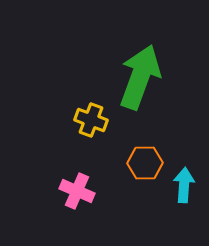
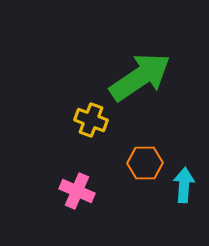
green arrow: rotated 36 degrees clockwise
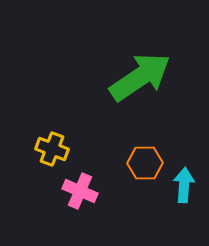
yellow cross: moved 39 px left, 29 px down
pink cross: moved 3 px right
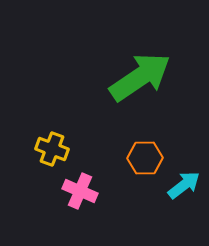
orange hexagon: moved 5 px up
cyan arrow: rotated 48 degrees clockwise
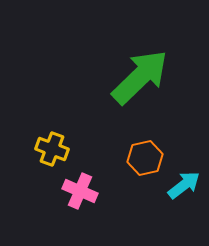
green arrow: rotated 10 degrees counterclockwise
orange hexagon: rotated 12 degrees counterclockwise
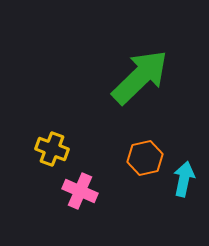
cyan arrow: moved 6 px up; rotated 40 degrees counterclockwise
